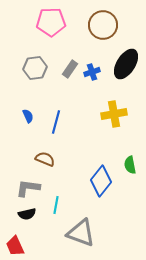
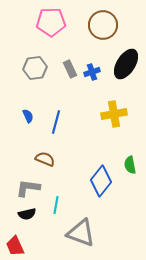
gray rectangle: rotated 60 degrees counterclockwise
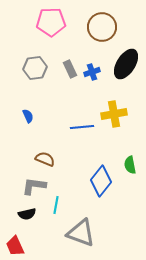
brown circle: moved 1 px left, 2 px down
blue line: moved 26 px right, 5 px down; rotated 70 degrees clockwise
gray L-shape: moved 6 px right, 2 px up
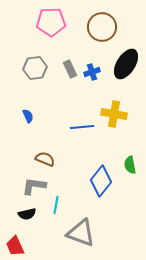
yellow cross: rotated 20 degrees clockwise
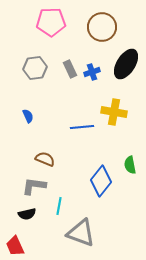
yellow cross: moved 2 px up
cyan line: moved 3 px right, 1 px down
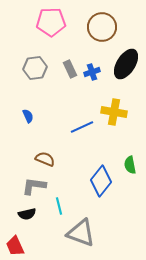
blue line: rotated 20 degrees counterclockwise
cyan line: rotated 24 degrees counterclockwise
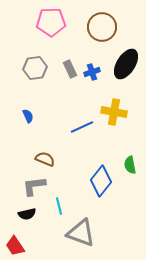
gray L-shape: rotated 15 degrees counterclockwise
red trapezoid: rotated 10 degrees counterclockwise
